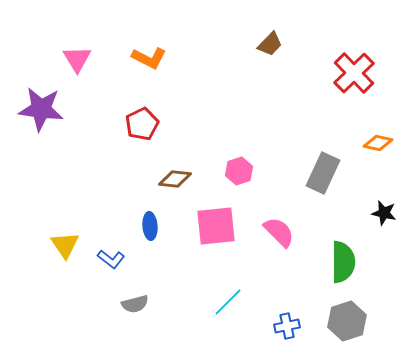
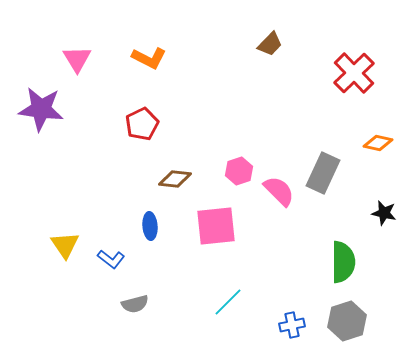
pink semicircle: moved 41 px up
blue cross: moved 5 px right, 1 px up
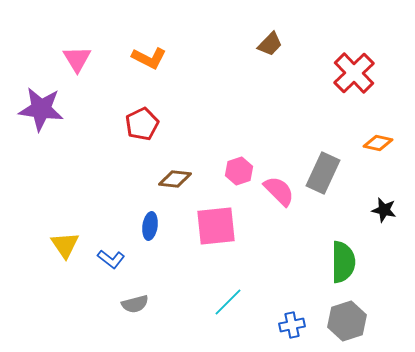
black star: moved 3 px up
blue ellipse: rotated 12 degrees clockwise
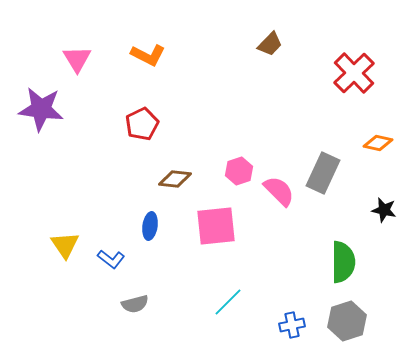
orange L-shape: moved 1 px left, 3 px up
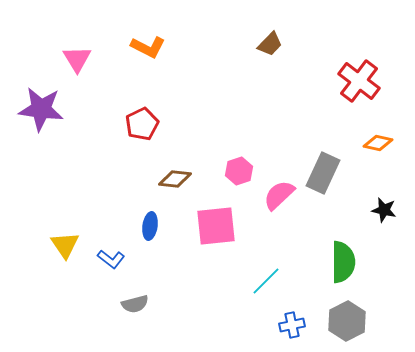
orange L-shape: moved 8 px up
red cross: moved 5 px right, 8 px down; rotated 9 degrees counterclockwise
pink semicircle: moved 4 px down; rotated 88 degrees counterclockwise
cyan line: moved 38 px right, 21 px up
gray hexagon: rotated 9 degrees counterclockwise
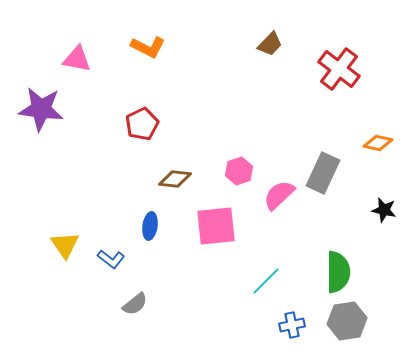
pink triangle: rotated 48 degrees counterclockwise
red cross: moved 20 px left, 12 px up
green semicircle: moved 5 px left, 10 px down
gray semicircle: rotated 24 degrees counterclockwise
gray hexagon: rotated 18 degrees clockwise
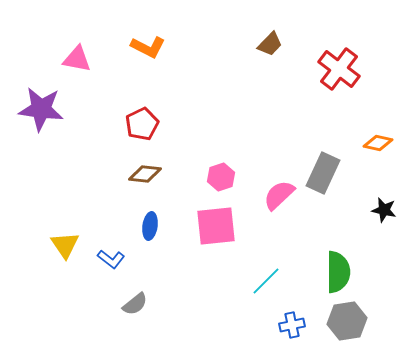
pink hexagon: moved 18 px left, 6 px down
brown diamond: moved 30 px left, 5 px up
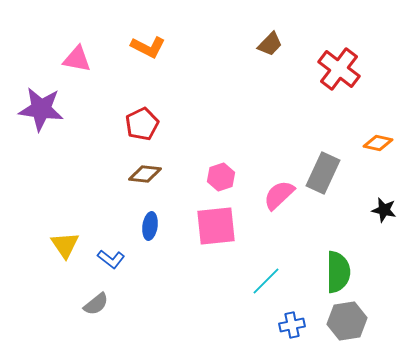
gray semicircle: moved 39 px left
